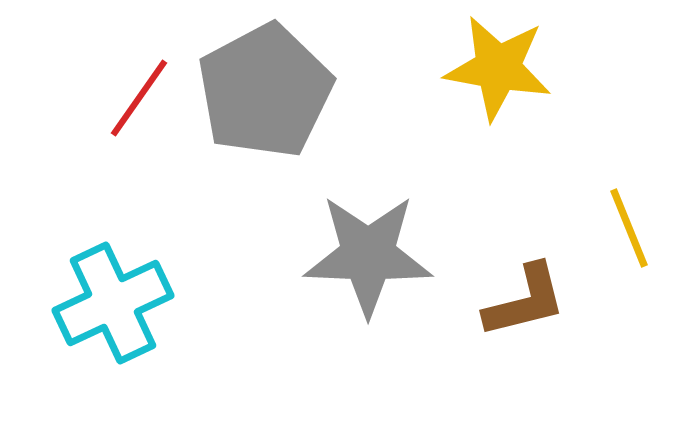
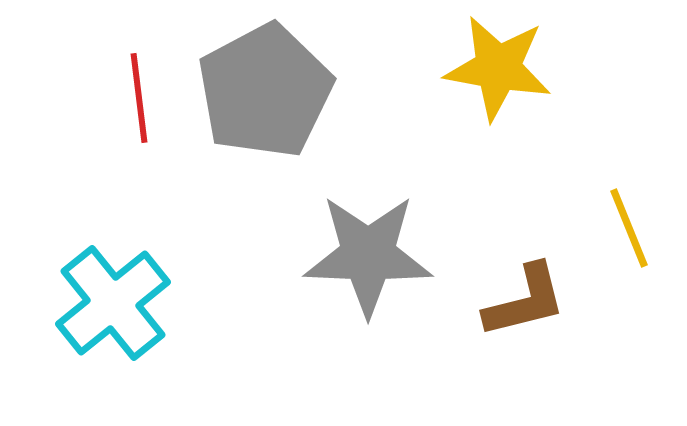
red line: rotated 42 degrees counterclockwise
cyan cross: rotated 14 degrees counterclockwise
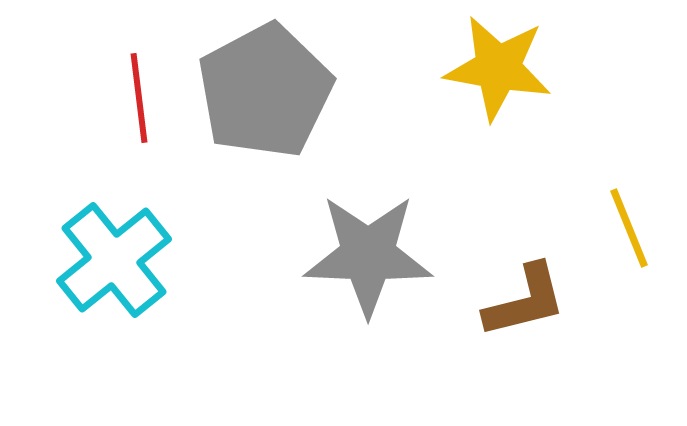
cyan cross: moved 1 px right, 43 px up
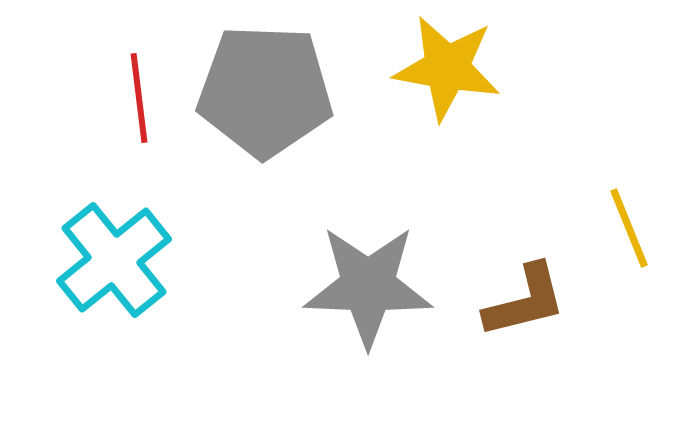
yellow star: moved 51 px left
gray pentagon: rotated 30 degrees clockwise
gray star: moved 31 px down
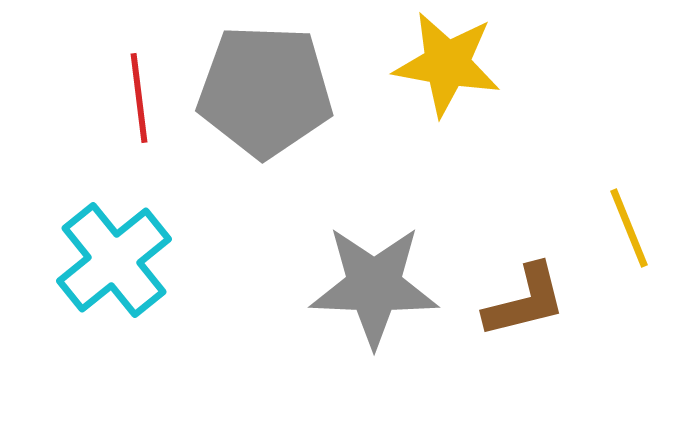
yellow star: moved 4 px up
gray star: moved 6 px right
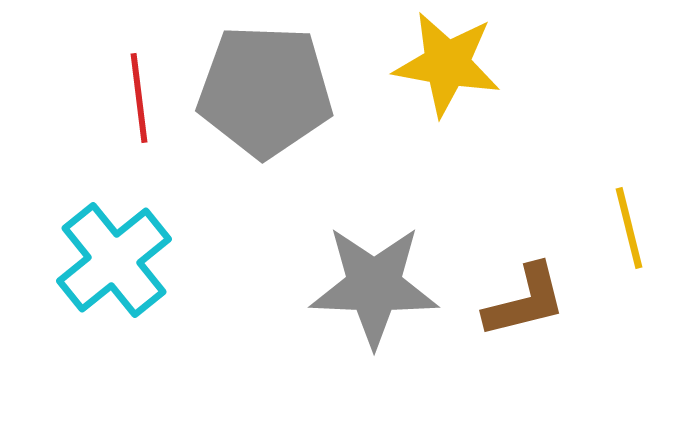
yellow line: rotated 8 degrees clockwise
